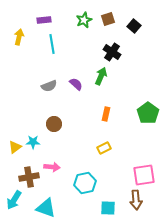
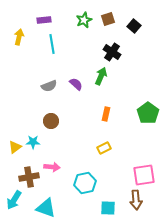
brown circle: moved 3 px left, 3 px up
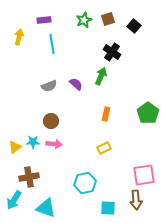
pink arrow: moved 2 px right, 23 px up
